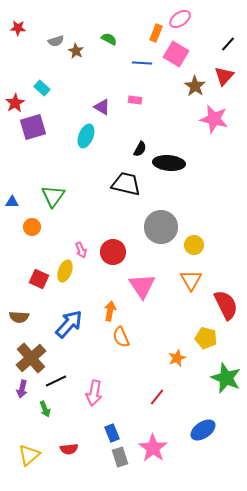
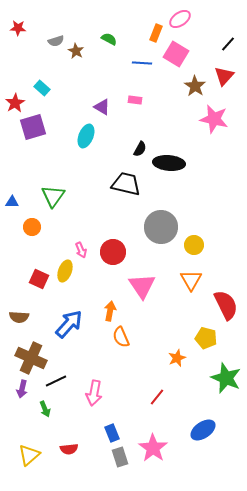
brown cross at (31, 358): rotated 24 degrees counterclockwise
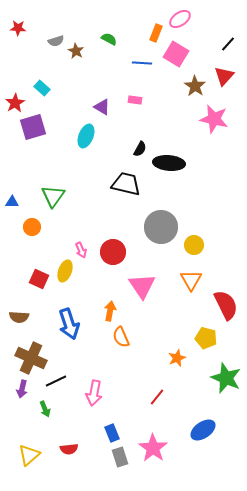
blue arrow at (69, 324): rotated 120 degrees clockwise
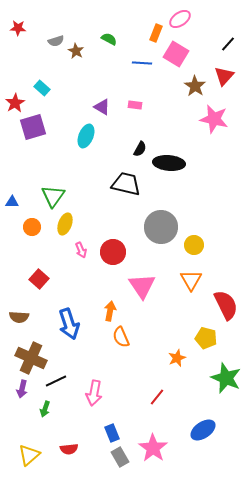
pink rectangle at (135, 100): moved 5 px down
yellow ellipse at (65, 271): moved 47 px up
red square at (39, 279): rotated 18 degrees clockwise
green arrow at (45, 409): rotated 42 degrees clockwise
gray rectangle at (120, 457): rotated 12 degrees counterclockwise
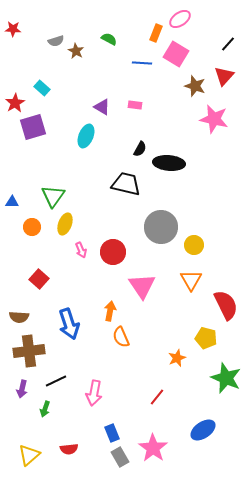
red star at (18, 28): moved 5 px left, 1 px down
brown star at (195, 86): rotated 15 degrees counterclockwise
brown cross at (31, 358): moved 2 px left, 7 px up; rotated 32 degrees counterclockwise
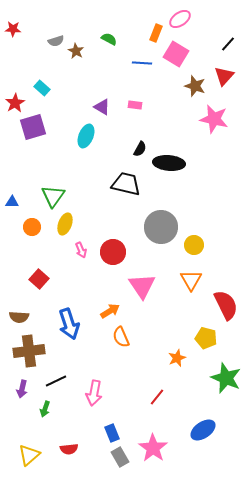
orange arrow at (110, 311): rotated 48 degrees clockwise
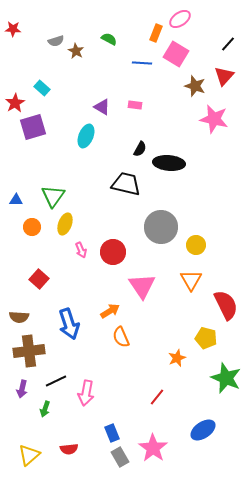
blue triangle at (12, 202): moved 4 px right, 2 px up
yellow circle at (194, 245): moved 2 px right
pink arrow at (94, 393): moved 8 px left
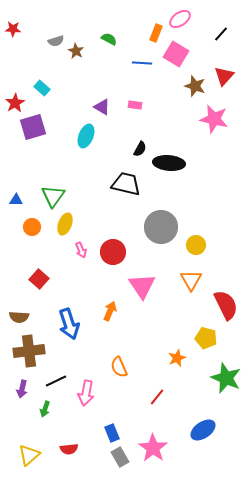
black line at (228, 44): moved 7 px left, 10 px up
orange arrow at (110, 311): rotated 36 degrees counterclockwise
orange semicircle at (121, 337): moved 2 px left, 30 px down
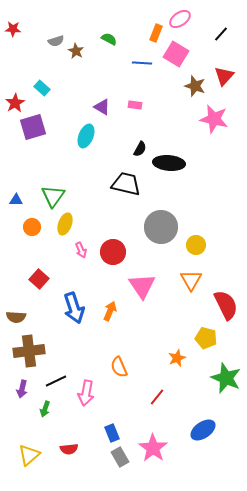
brown semicircle at (19, 317): moved 3 px left
blue arrow at (69, 324): moved 5 px right, 16 px up
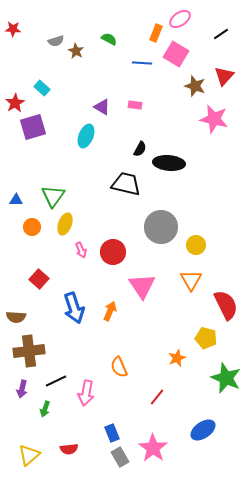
black line at (221, 34): rotated 14 degrees clockwise
